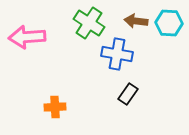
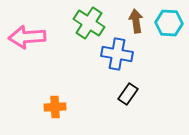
brown arrow: rotated 75 degrees clockwise
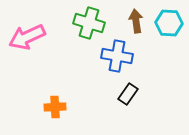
green cross: rotated 16 degrees counterclockwise
pink arrow: rotated 21 degrees counterclockwise
blue cross: moved 2 px down
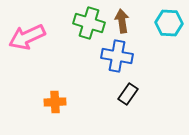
brown arrow: moved 14 px left
orange cross: moved 5 px up
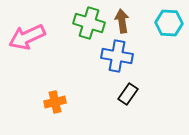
orange cross: rotated 10 degrees counterclockwise
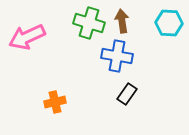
black rectangle: moved 1 px left
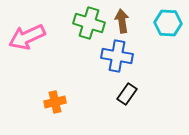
cyan hexagon: moved 1 px left
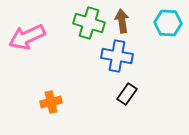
orange cross: moved 4 px left
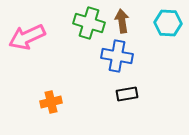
black rectangle: rotated 45 degrees clockwise
